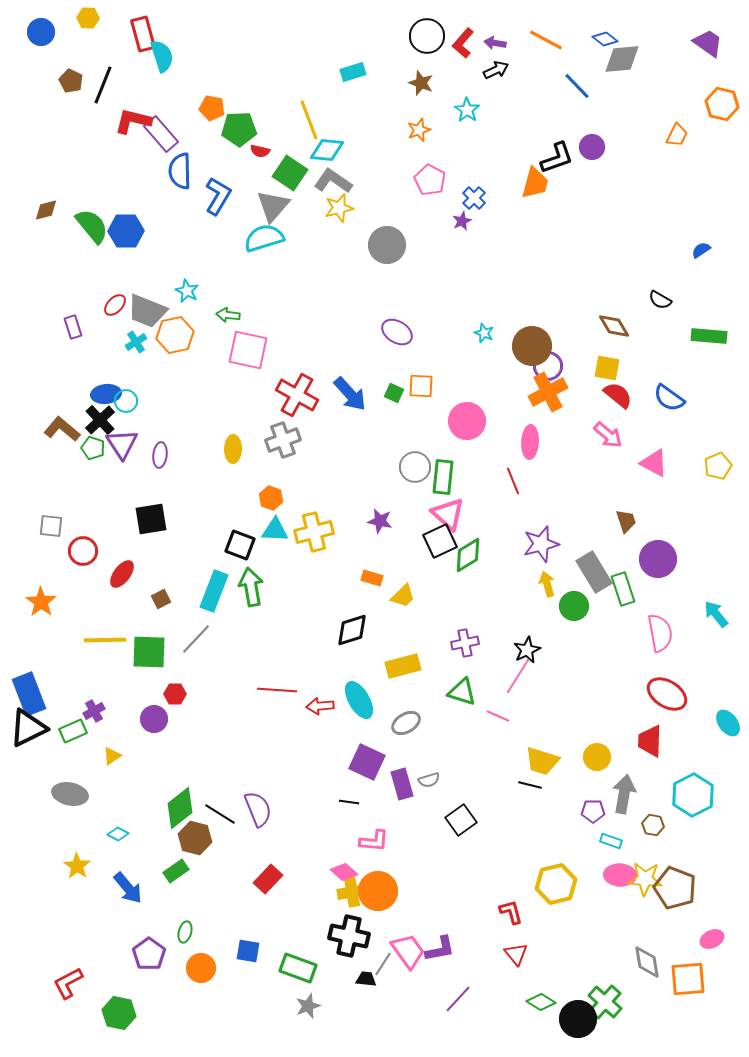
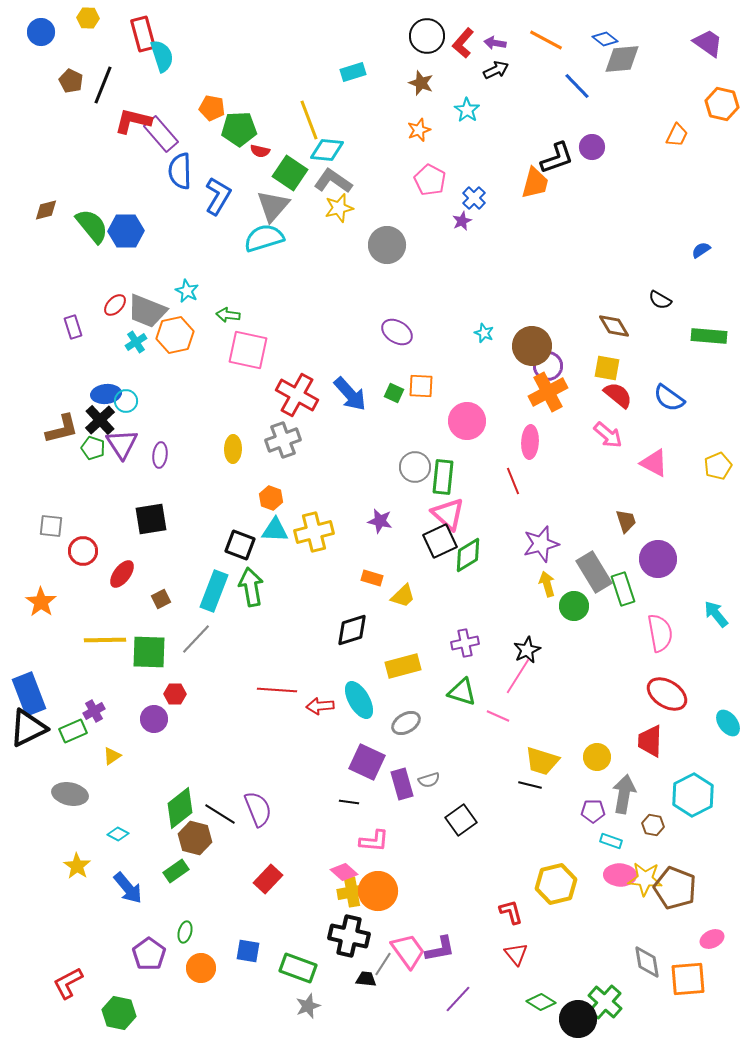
brown L-shape at (62, 429): rotated 126 degrees clockwise
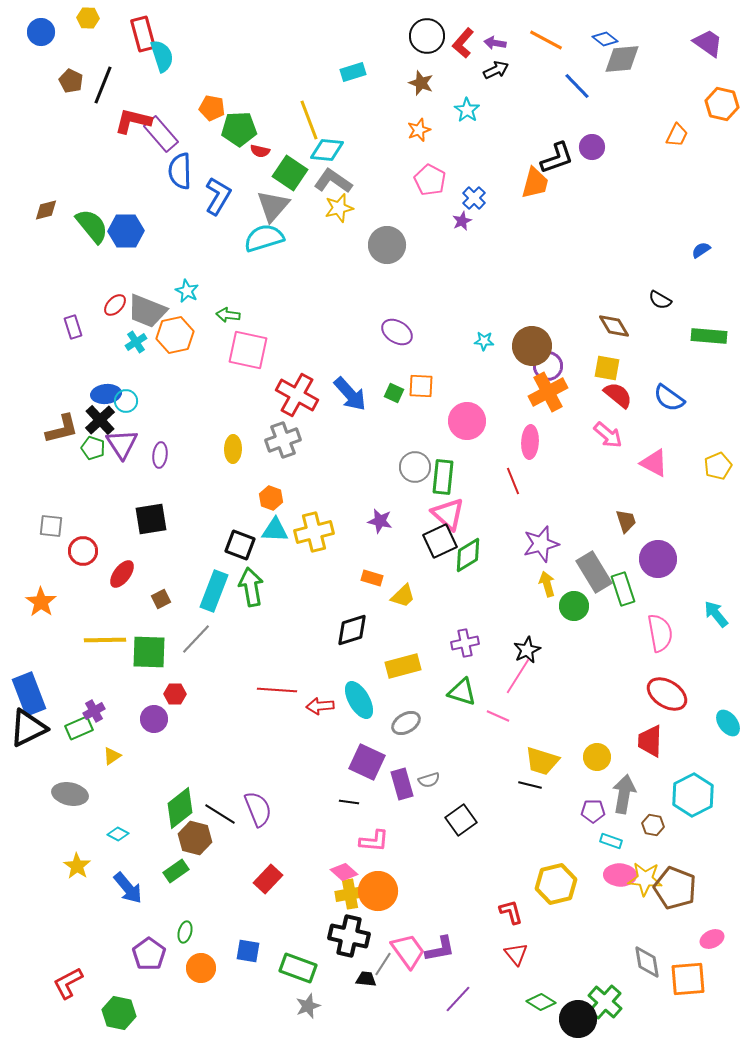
cyan star at (484, 333): moved 8 px down; rotated 18 degrees counterclockwise
green rectangle at (73, 731): moved 6 px right, 3 px up
yellow cross at (352, 892): moved 2 px left, 2 px down
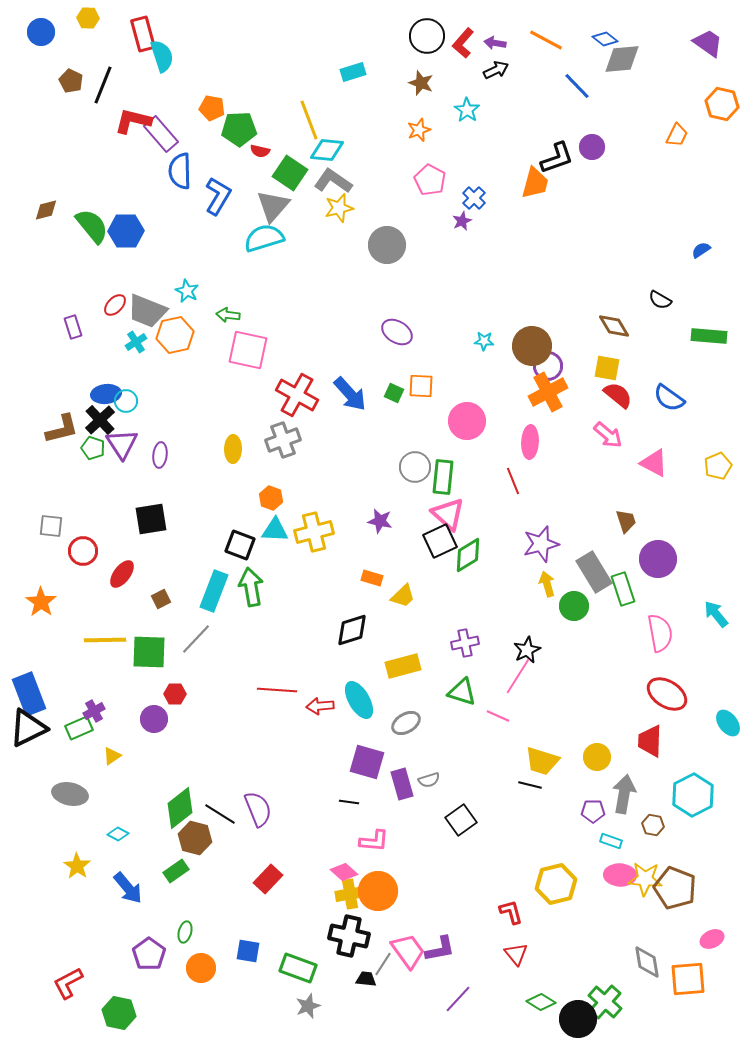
purple square at (367, 762): rotated 9 degrees counterclockwise
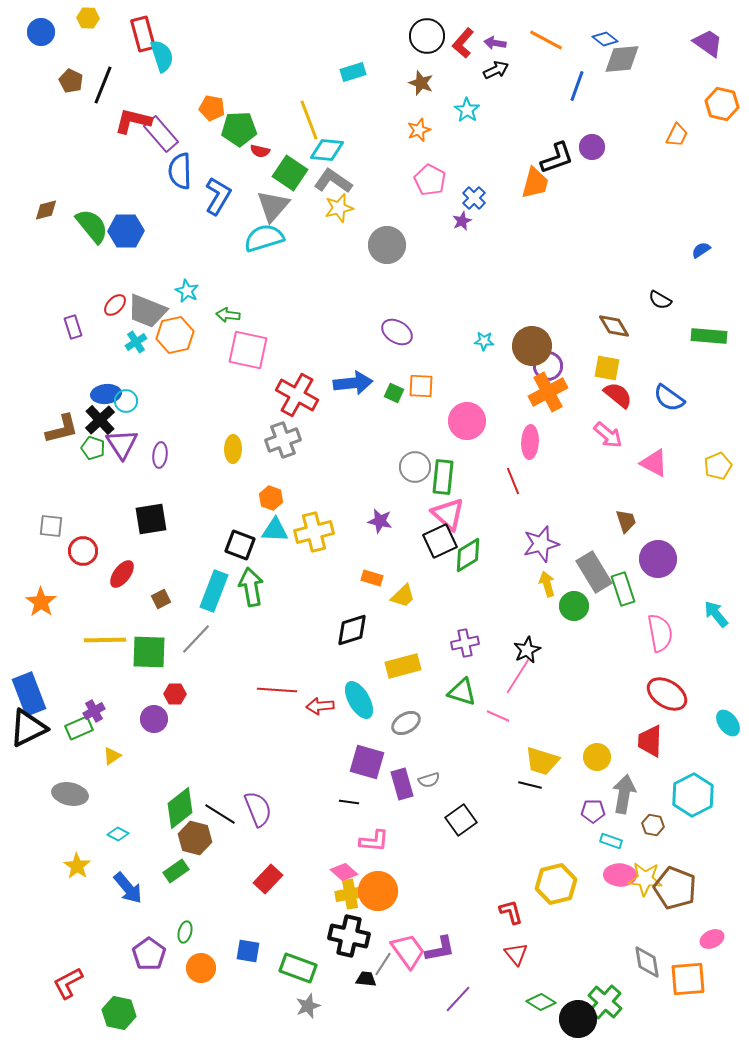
blue line at (577, 86): rotated 64 degrees clockwise
blue arrow at (350, 394): moved 3 px right, 11 px up; rotated 54 degrees counterclockwise
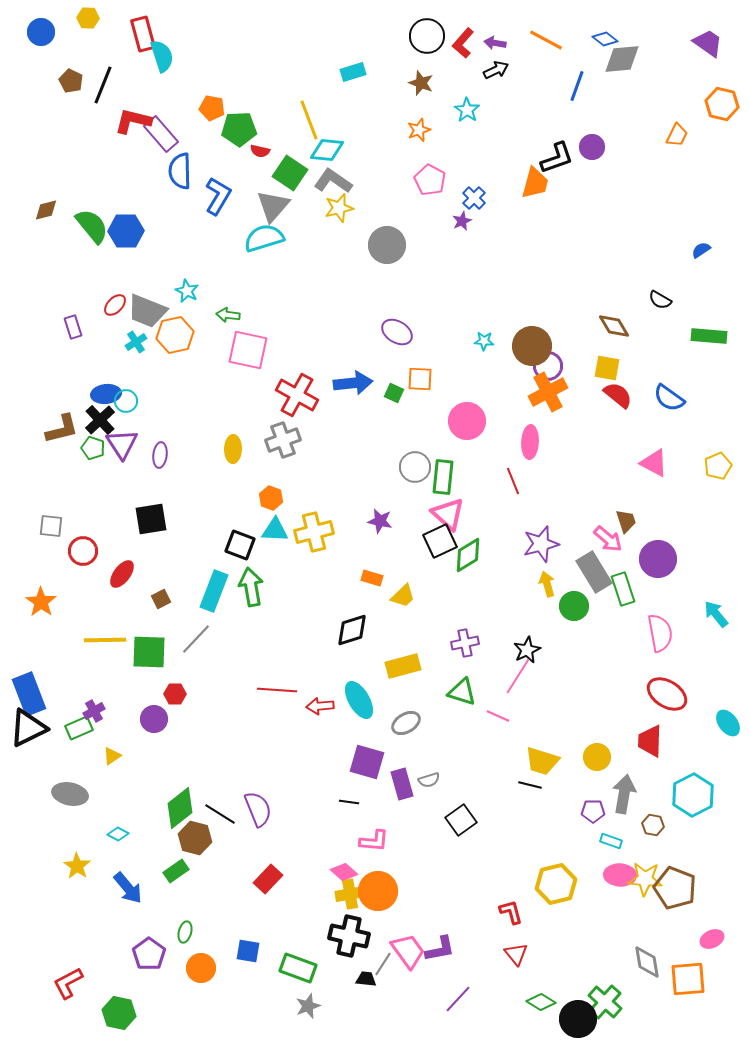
orange square at (421, 386): moved 1 px left, 7 px up
pink arrow at (608, 435): moved 104 px down
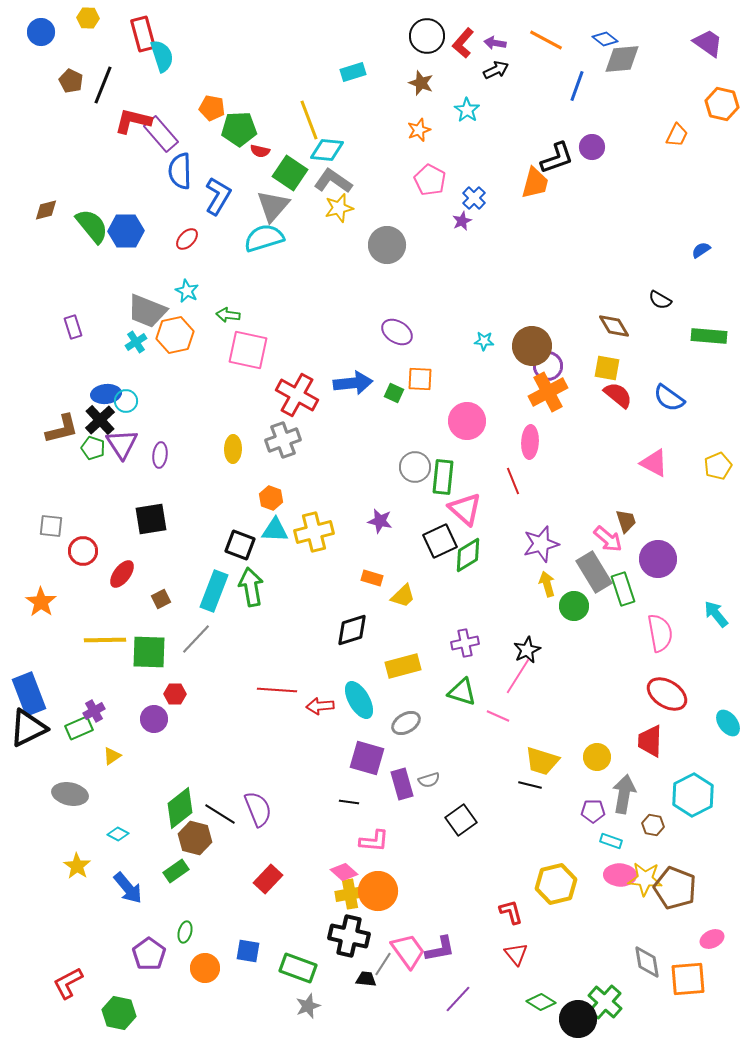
red ellipse at (115, 305): moved 72 px right, 66 px up
pink triangle at (448, 514): moved 17 px right, 5 px up
purple square at (367, 762): moved 4 px up
orange circle at (201, 968): moved 4 px right
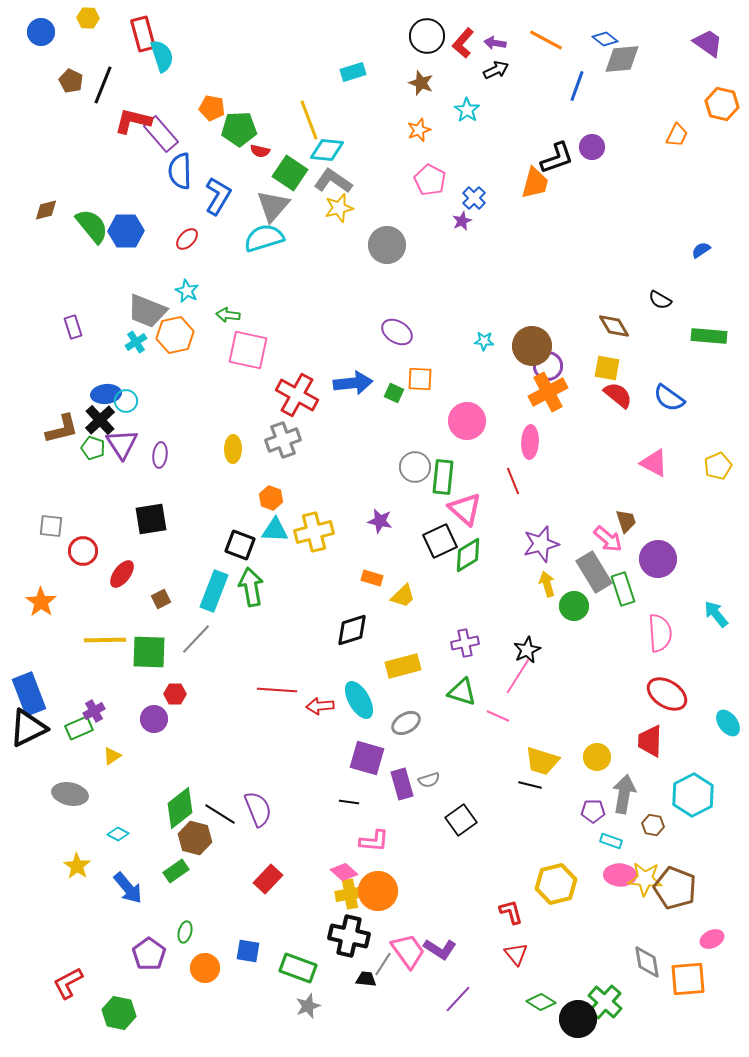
pink semicircle at (660, 633): rotated 6 degrees clockwise
purple L-shape at (440, 949): rotated 44 degrees clockwise
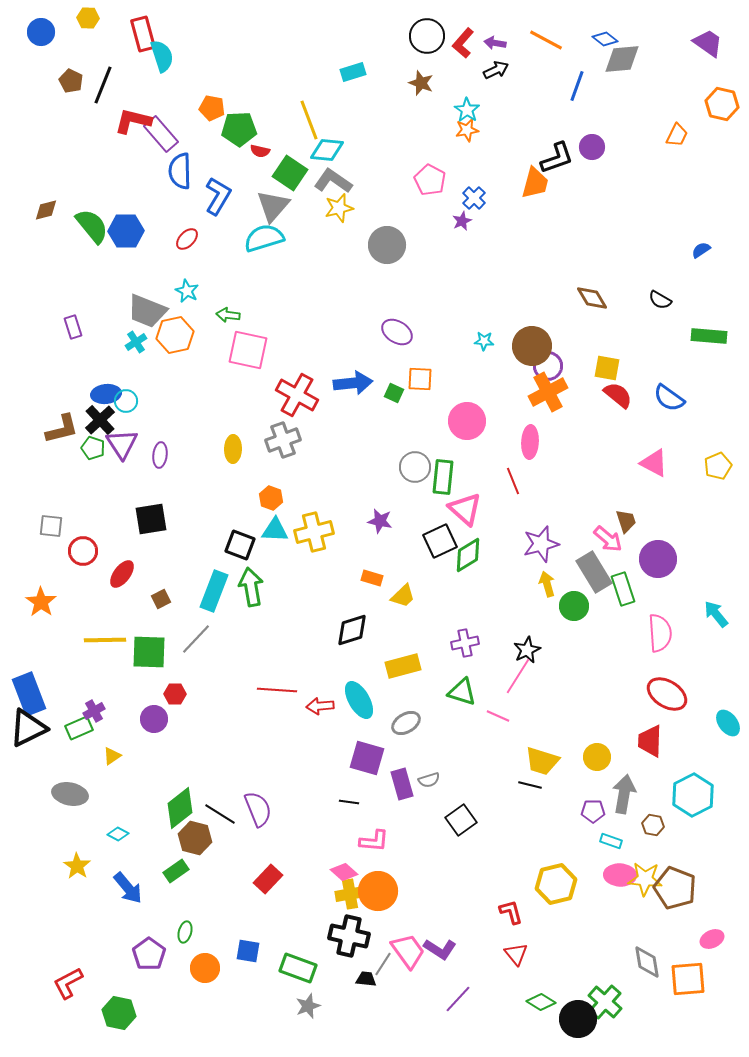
orange star at (419, 130): moved 48 px right; rotated 10 degrees clockwise
brown diamond at (614, 326): moved 22 px left, 28 px up
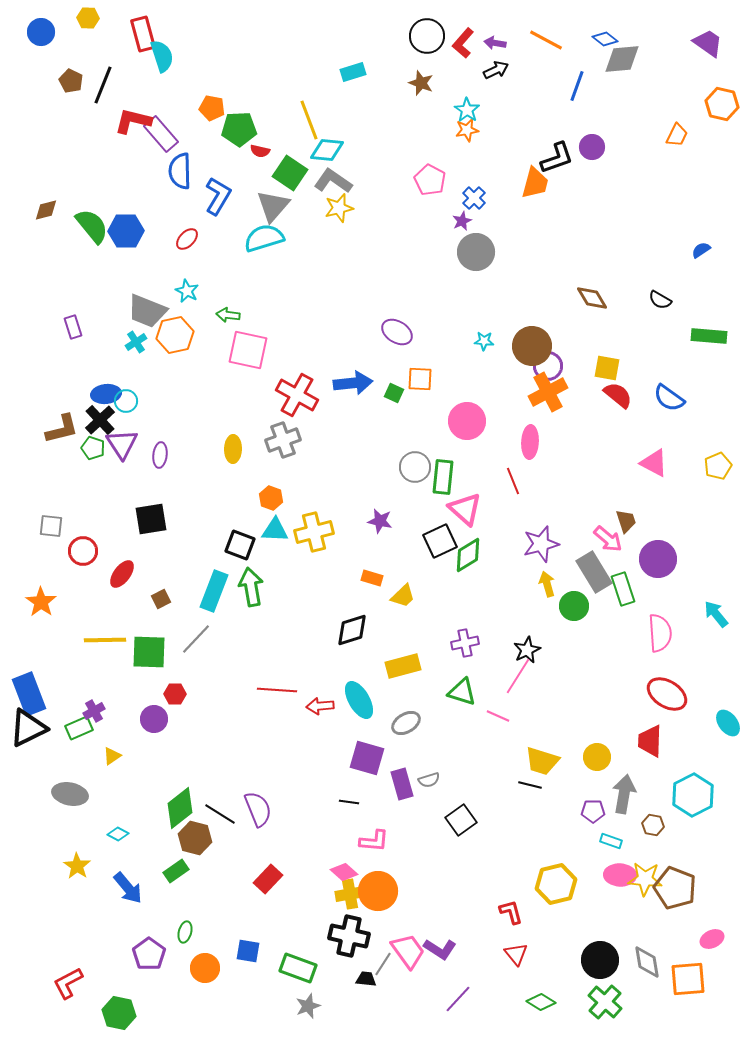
gray circle at (387, 245): moved 89 px right, 7 px down
black circle at (578, 1019): moved 22 px right, 59 px up
